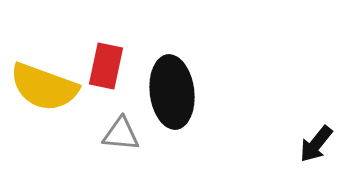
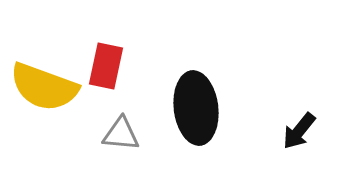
black ellipse: moved 24 px right, 16 px down
black arrow: moved 17 px left, 13 px up
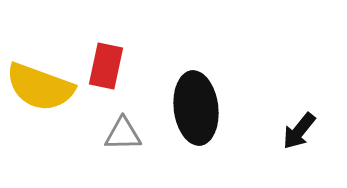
yellow semicircle: moved 4 px left
gray triangle: moved 2 px right; rotated 6 degrees counterclockwise
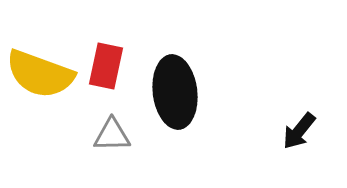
yellow semicircle: moved 13 px up
black ellipse: moved 21 px left, 16 px up
gray triangle: moved 11 px left, 1 px down
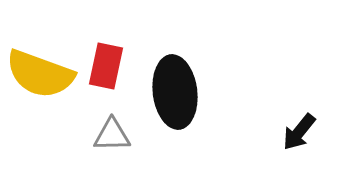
black arrow: moved 1 px down
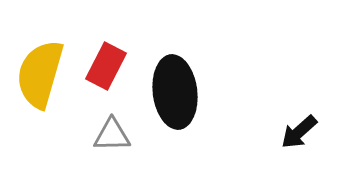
red rectangle: rotated 15 degrees clockwise
yellow semicircle: rotated 86 degrees clockwise
black arrow: rotated 9 degrees clockwise
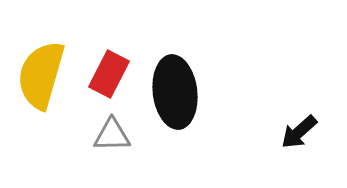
red rectangle: moved 3 px right, 8 px down
yellow semicircle: moved 1 px right, 1 px down
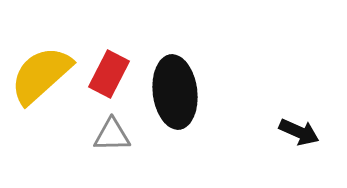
yellow semicircle: rotated 32 degrees clockwise
black arrow: rotated 114 degrees counterclockwise
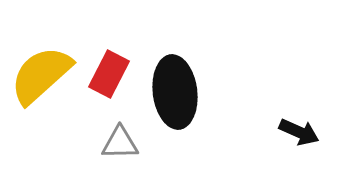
gray triangle: moved 8 px right, 8 px down
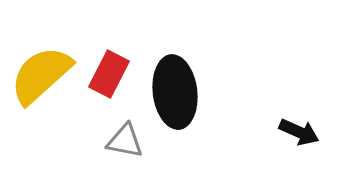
gray triangle: moved 5 px right, 2 px up; rotated 12 degrees clockwise
